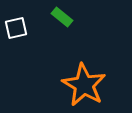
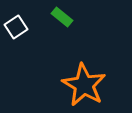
white square: moved 1 px up; rotated 20 degrees counterclockwise
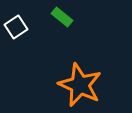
orange star: moved 4 px left; rotated 6 degrees counterclockwise
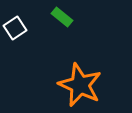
white square: moved 1 px left, 1 px down
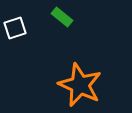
white square: rotated 15 degrees clockwise
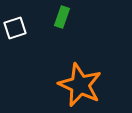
green rectangle: rotated 70 degrees clockwise
